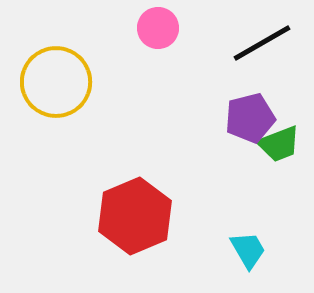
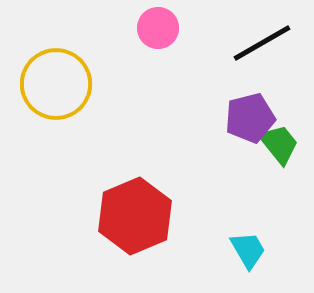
yellow circle: moved 2 px down
green trapezoid: rotated 108 degrees counterclockwise
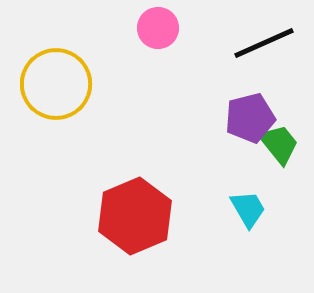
black line: moved 2 px right; rotated 6 degrees clockwise
cyan trapezoid: moved 41 px up
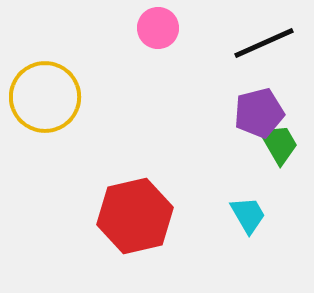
yellow circle: moved 11 px left, 13 px down
purple pentagon: moved 9 px right, 5 px up
green trapezoid: rotated 9 degrees clockwise
cyan trapezoid: moved 6 px down
red hexagon: rotated 10 degrees clockwise
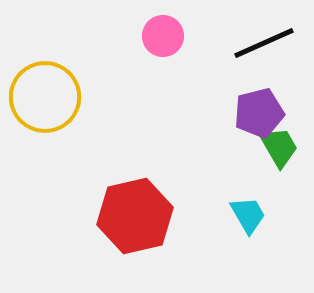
pink circle: moved 5 px right, 8 px down
green trapezoid: moved 3 px down
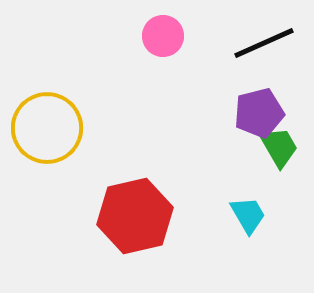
yellow circle: moved 2 px right, 31 px down
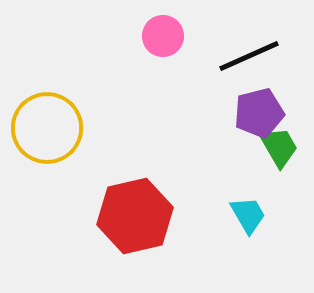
black line: moved 15 px left, 13 px down
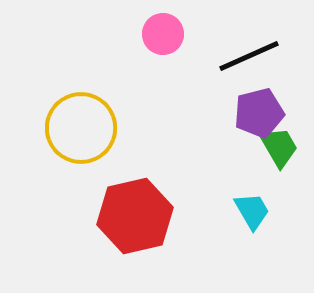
pink circle: moved 2 px up
yellow circle: moved 34 px right
cyan trapezoid: moved 4 px right, 4 px up
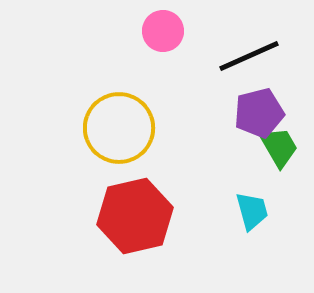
pink circle: moved 3 px up
yellow circle: moved 38 px right
cyan trapezoid: rotated 15 degrees clockwise
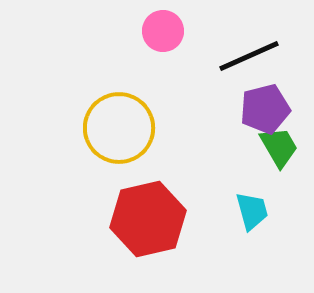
purple pentagon: moved 6 px right, 4 px up
red hexagon: moved 13 px right, 3 px down
